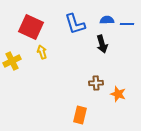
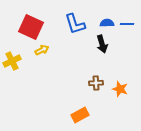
blue semicircle: moved 3 px down
yellow arrow: moved 2 px up; rotated 80 degrees clockwise
orange star: moved 2 px right, 5 px up
orange rectangle: rotated 48 degrees clockwise
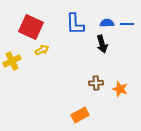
blue L-shape: rotated 15 degrees clockwise
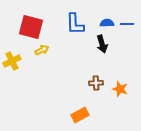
red square: rotated 10 degrees counterclockwise
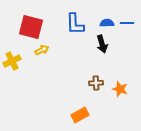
blue line: moved 1 px up
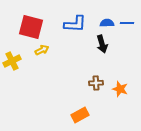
blue L-shape: rotated 85 degrees counterclockwise
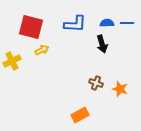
brown cross: rotated 24 degrees clockwise
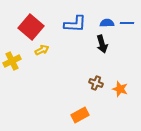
red square: rotated 25 degrees clockwise
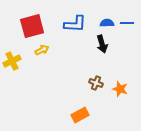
red square: moved 1 px right, 1 px up; rotated 35 degrees clockwise
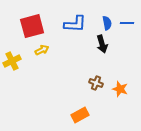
blue semicircle: rotated 80 degrees clockwise
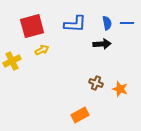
black arrow: rotated 78 degrees counterclockwise
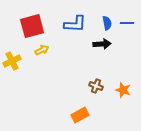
brown cross: moved 3 px down
orange star: moved 3 px right, 1 px down
